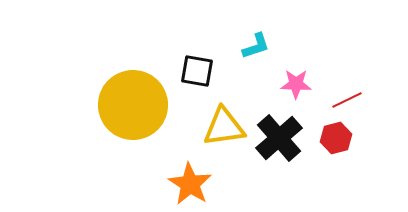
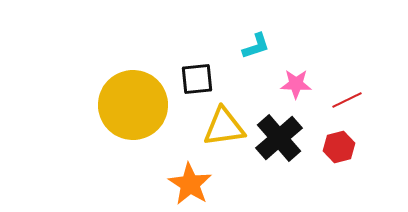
black square: moved 8 px down; rotated 16 degrees counterclockwise
red hexagon: moved 3 px right, 9 px down
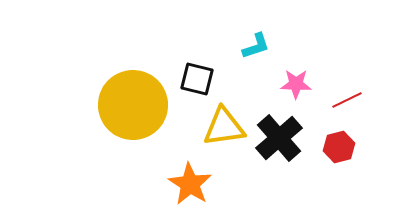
black square: rotated 20 degrees clockwise
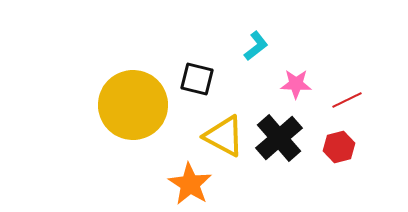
cyan L-shape: rotated 20 degrees counterclockwise
yellow triangle: moved 9 px down; rotated 36 degrees clockwise
